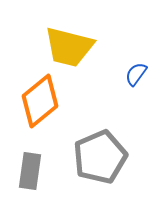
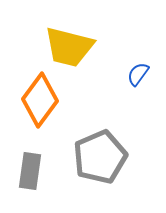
blue semicircle: moved 2 px right
orange diamond: moved 1 px up; rotated 14 degrees counterclockwise
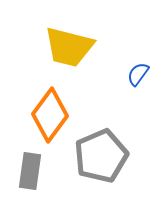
orange diamond: moved 10 px right, 15 px down
gray pentagon: moved 1 px right, 1 px up
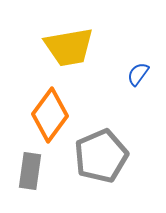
yellow trapezoid: rotated 24 degrees counterclockwise
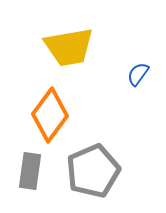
gray pentagon: moved 8 px left, 15 px down
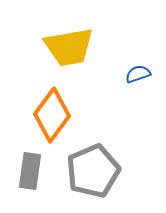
blue semicircle: rotated 35 degrees clockwise
orange diamond: moved 2 px right
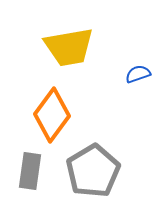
gray pentagon: rotated 8 degrees counterclockwise
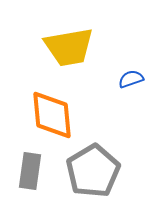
blue semicircle: moved 7 px left, 5 px down
orange diamond: rotated 42 degrees counterclockwise
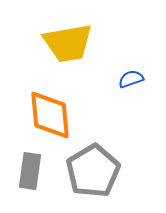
yellow trapezoid: moved 1 px left, 4 px up
orange diamond: moved 2 px left
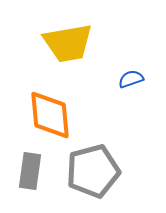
gray pentagon: rotated 16 degrees clockwise
